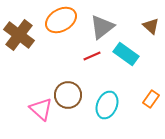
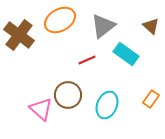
orange ellipse: moved 1 px left
gray triangle: moved 1 px right, 1 px up
red line: moved 5 px left, 4 px down
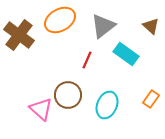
red line: rotated 42 degrees counterclockwise
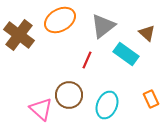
brown triangle: moved 4 px left, 7 px down
brown circle: moved 1 px right
orange rectangle: rotated 60 degrees counterclockwise
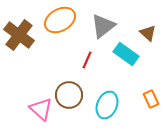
brown triangle: moved 1 px right
